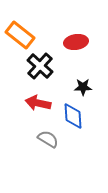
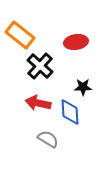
blue diamond: moved 3 px left, 4 px up
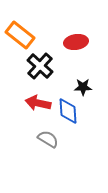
blue diamond: moved 2 px left, 1 px up
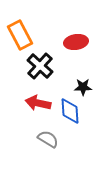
orange rectangle: rotated 24 degrees clockwise
blue diamond: moved 2 px right
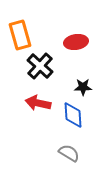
orange rectangle: rotated 12 degrees clockwise
blue diamond: moved 3 px right, 4 px down
gray semicircle: moved 21 px right, 14 px down
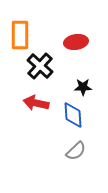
orange rectangle: rotated 16 degrees clockwise
red arrow: moved 2 px left
gray semicircle: moved 7 px right, 2 px up; rotated 105 degrees clockwise
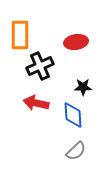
black cross: rotated 24 degrees clockwise
